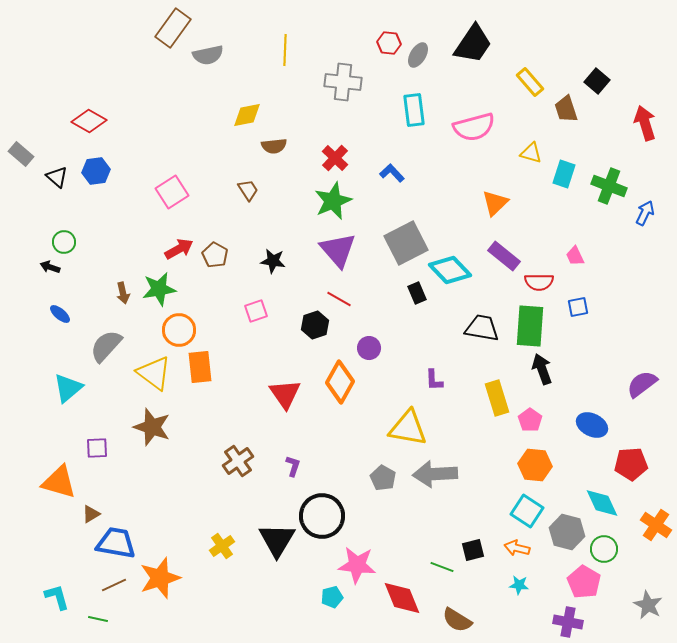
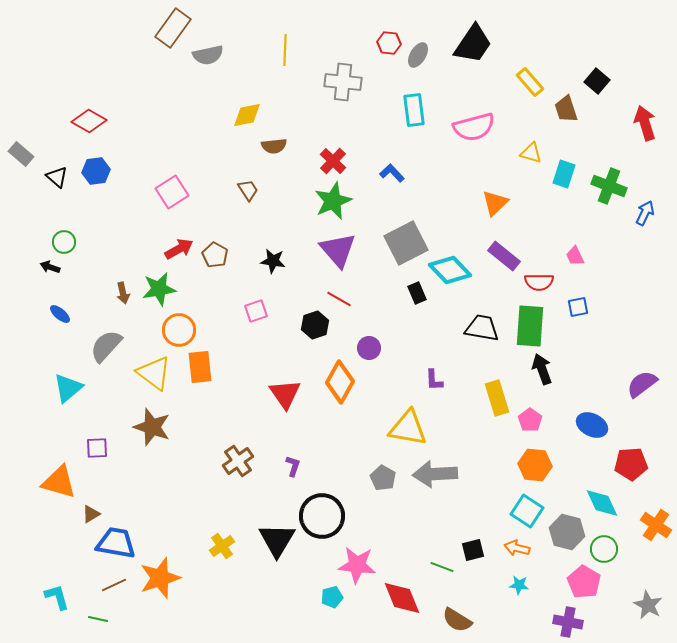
red cross at (335, 158): moved 2 px left, 3 px down
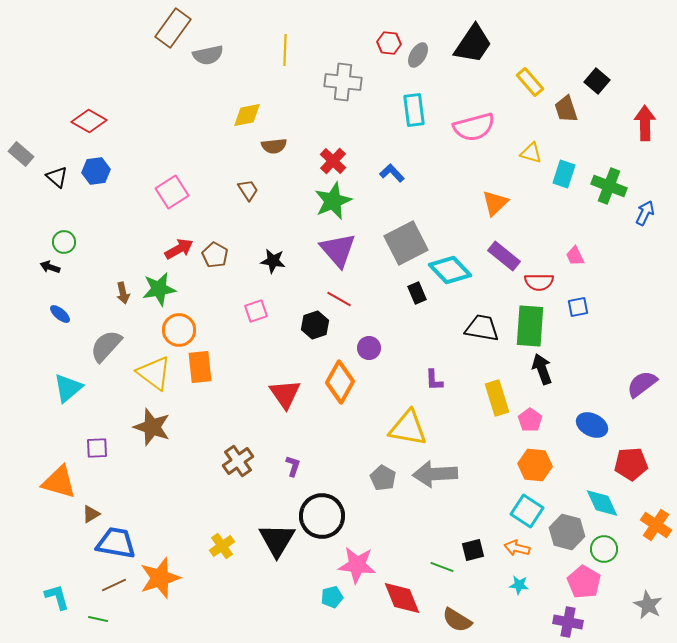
red arrow at (645, 123): rotated 16 degrees clockwise
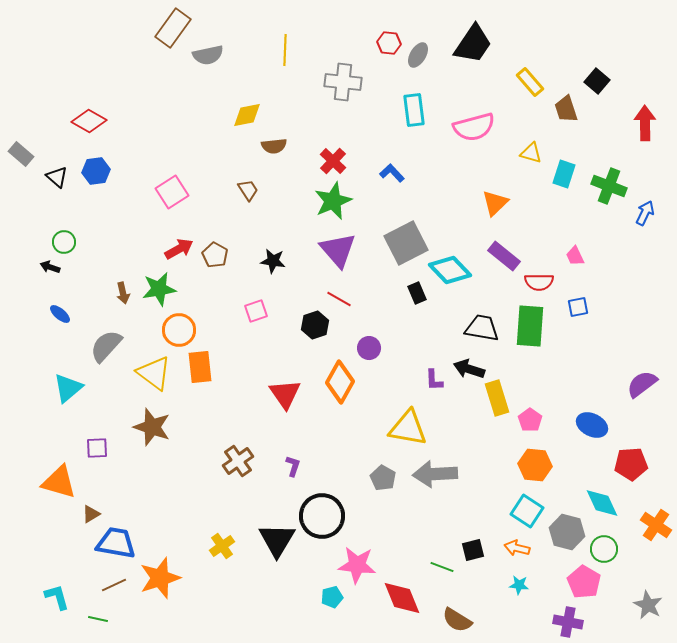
black arrow at (542, 369): moved 73 px left; rotated 52 degrees counterclockwise
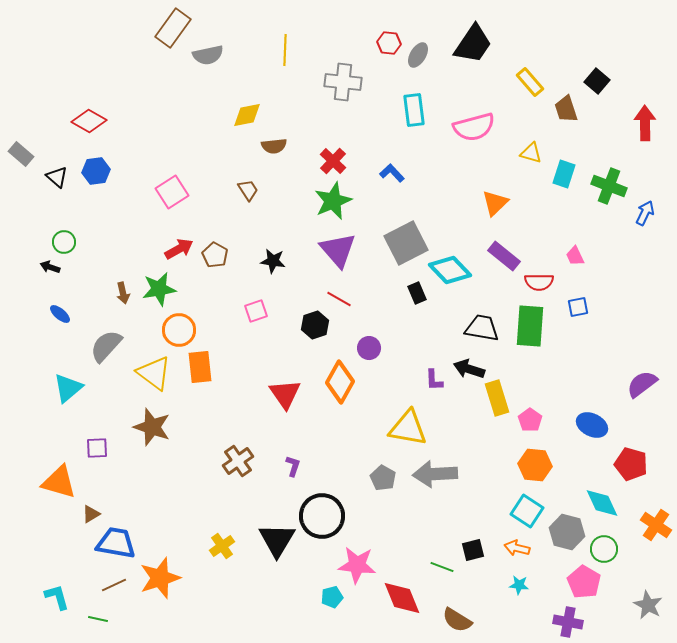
red pentagon at (631, 464): rotated 20 degrees clockwise
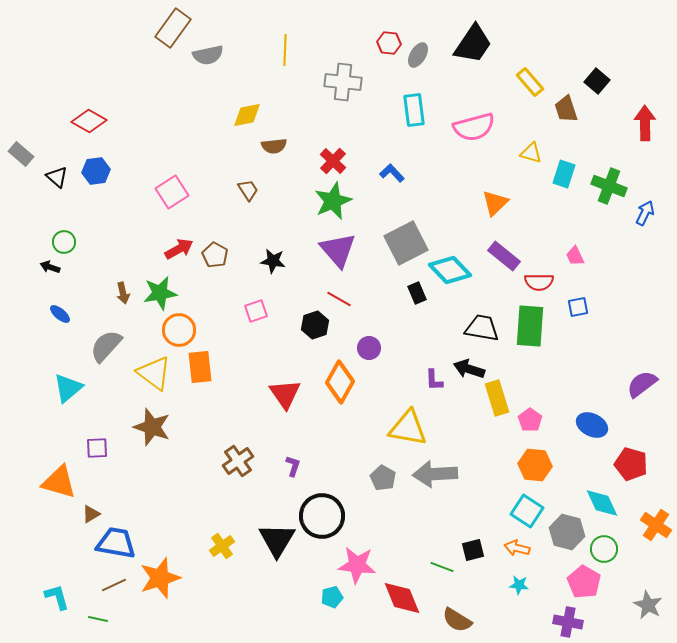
green star at (159, 289): moved 1 px right, 4 px down
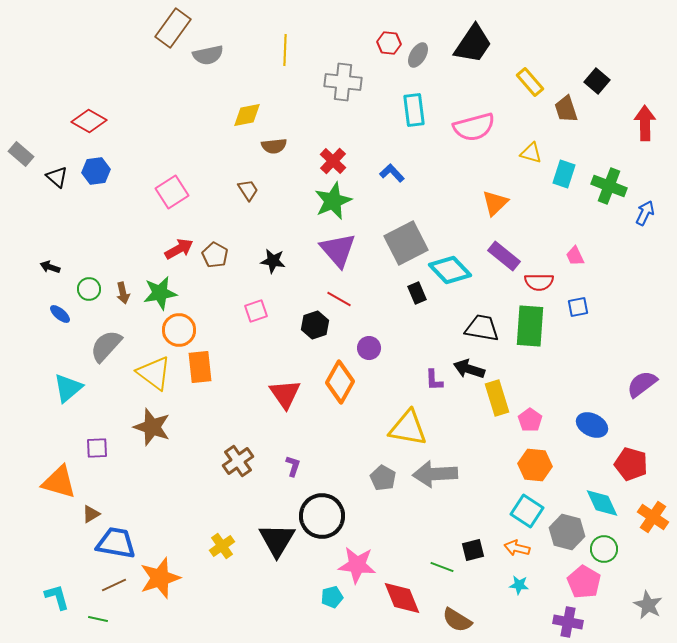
green circle at (64, 242): moved 25 px right, 47 px down
orange cross at (656, 525): moved 3 px left, 8 px up
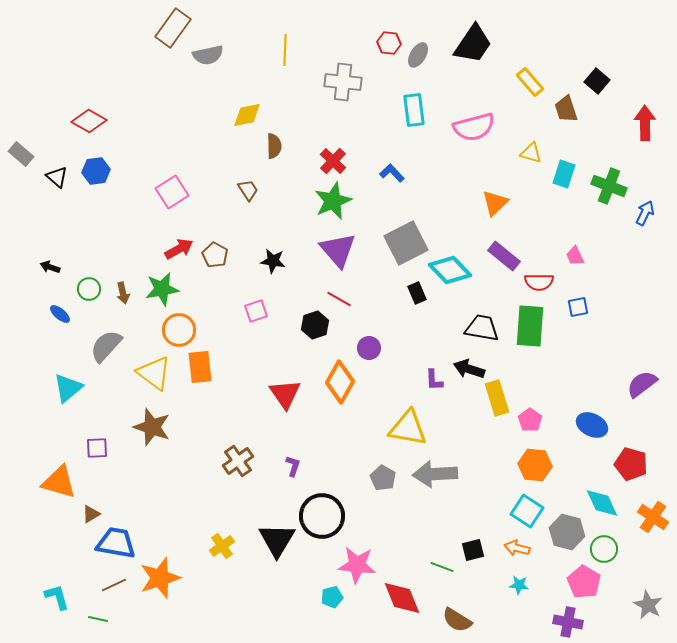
brown semicircle at (274, 146): rotated 85 degrees counterclockwise
green star at (160, 293): moved 2 px right, 4 px up
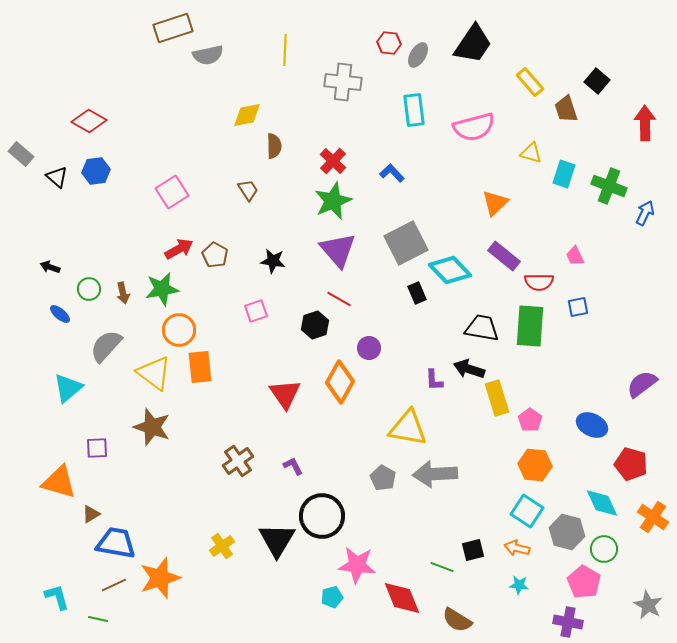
brown rectangle at (173, 28): rotated 36 degrees clockwise
purple L-shape at (293, 466): rotated 45 degrees counterclockwise
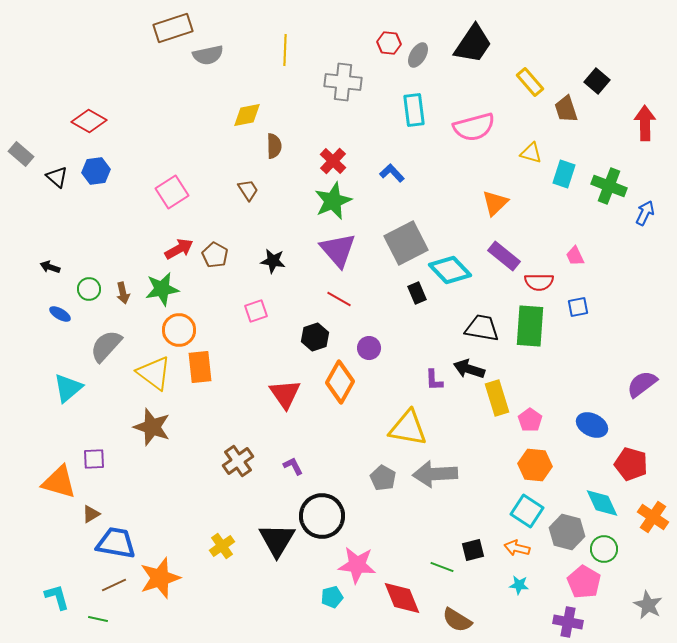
blue ellipse at (60, 314): rotated 10 degrees counterclockwise
black hexagon at (315, 325): moved 12 px down
purple square at (97, 448): moved 3 px left, 11 px down
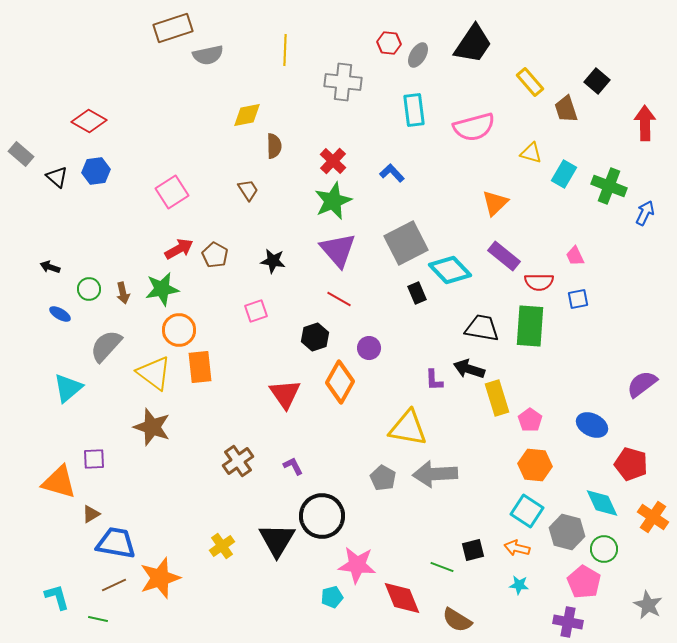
cyan rectangle at (564, 174): rotated 12 degrees clockwise
blue square at (578, 307): moved 8 px up
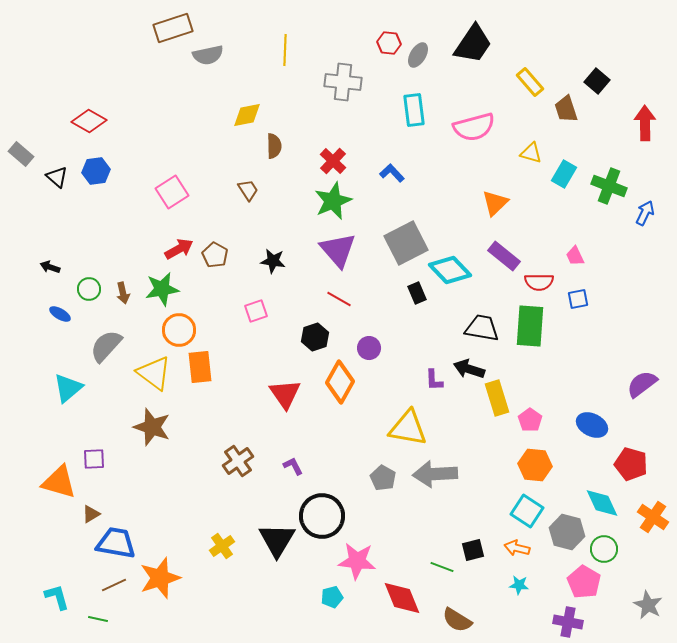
pink star at (357, 565): moved 4 px up
